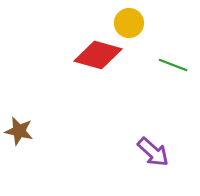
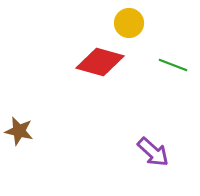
red diamond: moved 2 px right, 7 px down
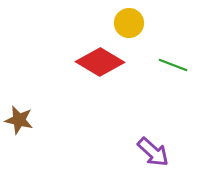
red diamond: rotated 15 degrees clockwise
brown star: moved 11 px up
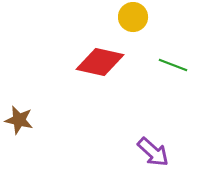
yellow circle: moved 4 px right, 6 px up
red diamond: rotated 18 degrees counterclockwise
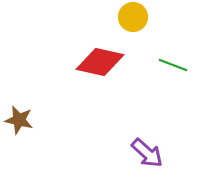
purple arrow: moved 6 px left, 1 px down
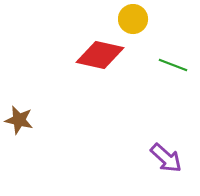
yellow circle: moved 2 px down
red diamond: moved 7 px up
purple arrow: moved 19 px right, 5 px down
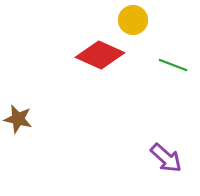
yellow circle: moved 1 px down
red diamond: rotated 12 degrees clockwise
brown star: moved 1 px left, 1 px up
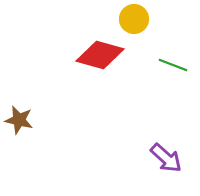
yellow circle: moved 1 px right, 1 px up
red diamond: rotated 9 degrees counterclockwise
brown star: moved 1 px right, 1 px down
